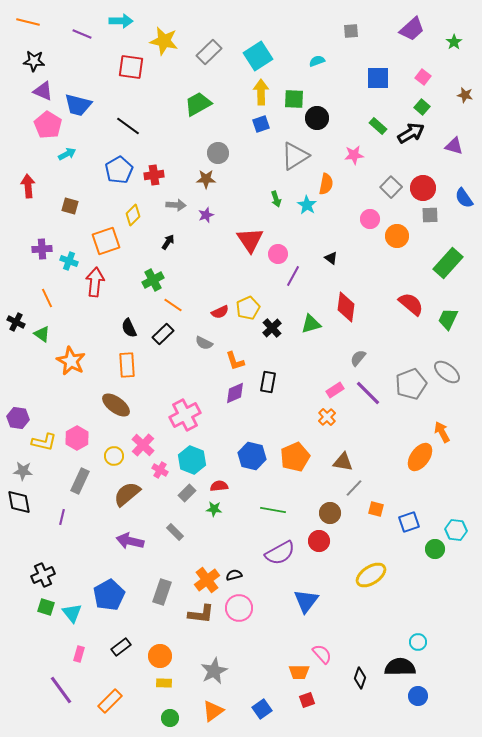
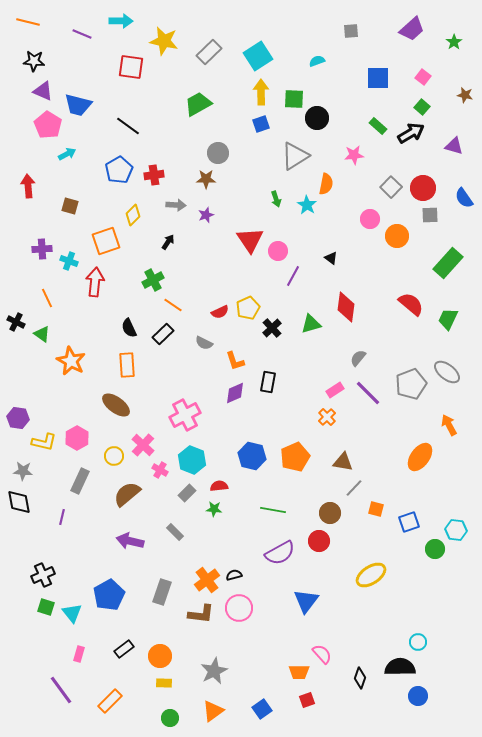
pink circle at (278, 254): moved 3 px up
orange arrow at (442, 432): moved 7 px right, 7 px up
black rectangle at (121, 647): moved 3 px right, 2 px down
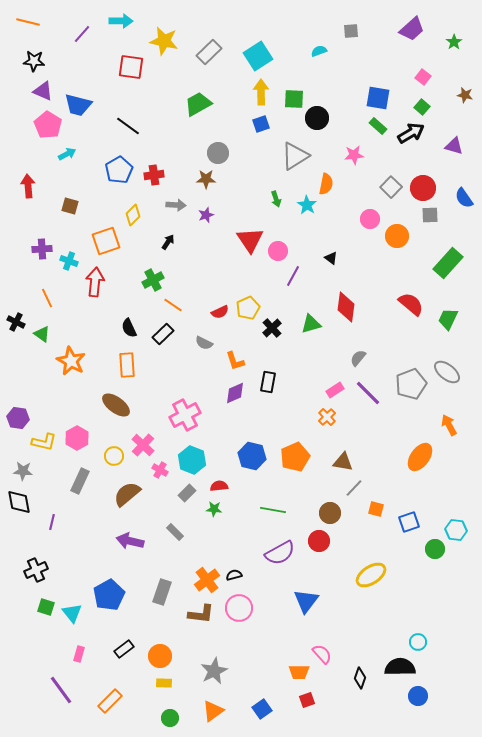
purple line at (82, 34): rotated 72 degrees counterclockwise
cyan semicircle at (317, 61): moved 2 px right, 10 px up
blue square at (378, 78): moved 20 px down; rotated 10 degrees clockwise
purple line at (62, 517): moved 10 px left, 5 px down
black cross at (43, 575): moved 7 px left, 5 px up
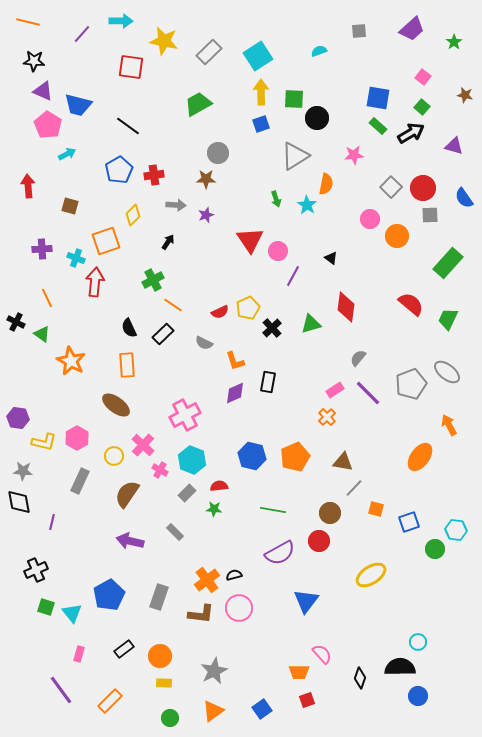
gray square at (351, 31): moved 8 px right
cyan cross at (69, 261): moved 7 px right, 3 px up
brown semicircle at (127, 494): rotated 16 degrees counterclockwise
gray rectangle at (162, 592): moved 3 px left, 5 px down
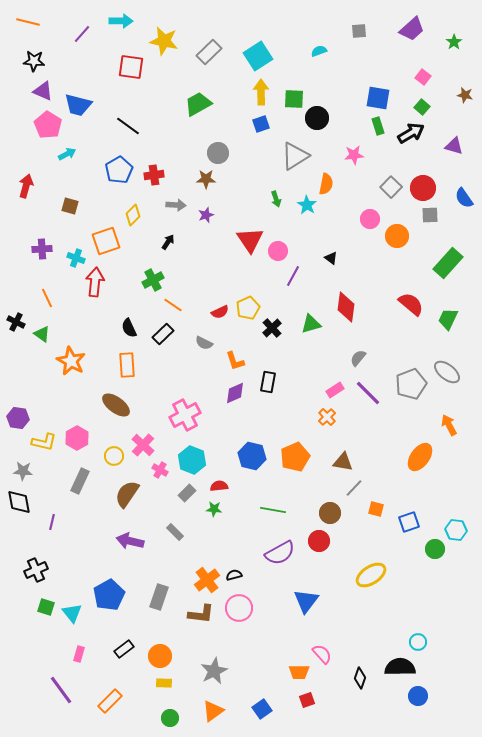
green rectangle at (378, 126): rotated 30 degrees clockwise
red arrow at (28, 186): moved 2 px left; rotated 20 degrees clockwise
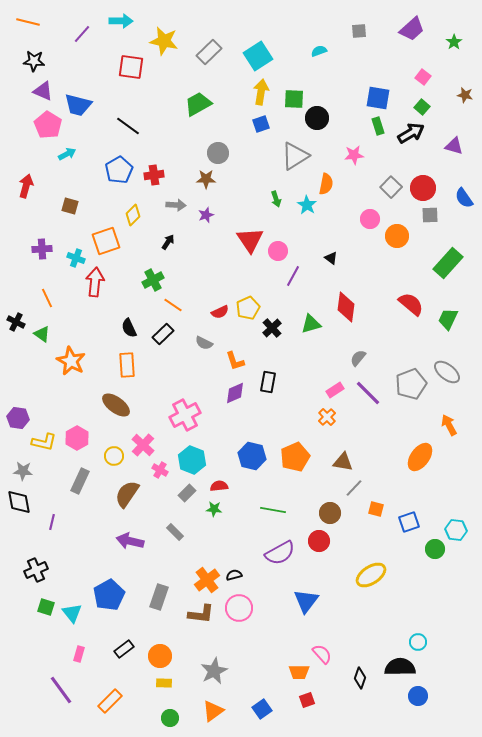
yellow arrow at (261, 92): rotated 10 degrees clockwise
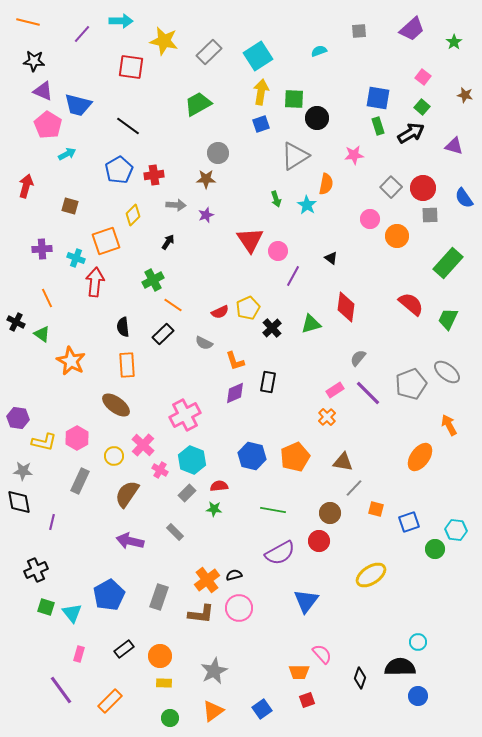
black semicircle at (129, 328): moved 6 px left, 1 px up; rotated 18 degrees clockwise
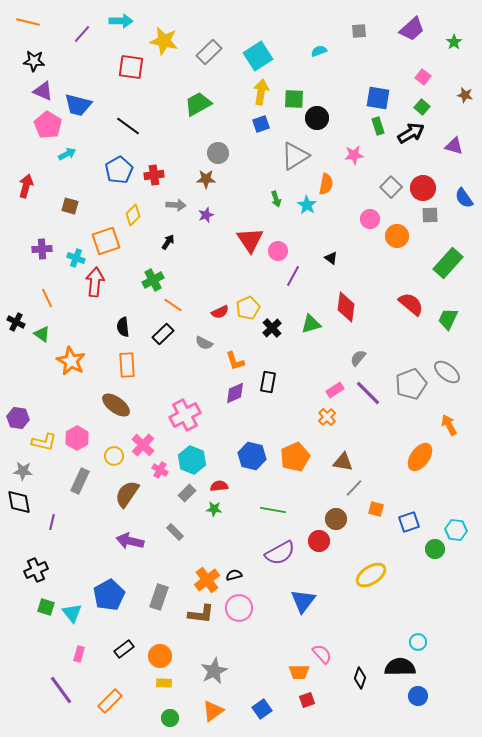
brown circle at (330, 513): moved 6 px right, 6 px down
blue triangle at (306, 601): moved 3 px left
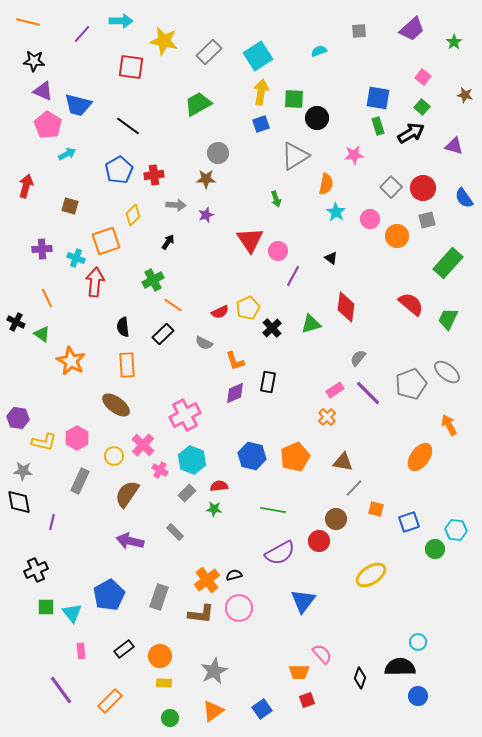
cyan star at (307, 205): moved 29 px right, 7 px down
gray square at (430, 215): moved 3 px left, 5 px down; rotated 12 degrees counterclockwise
green square at (46, 607): rotated 18 degrees counterclockwise
pink rectangle at (79, 654): moved 2 px right, 3 px up; rotated 21 degrees counterclockwise
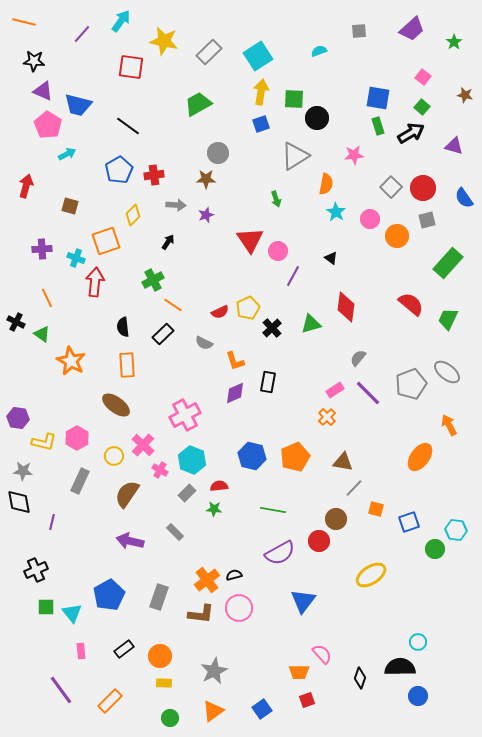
cyan arrow at (121, 21): rotated 55 degrees counterclockwise
orange line at (28, 22): moved 4 px left
